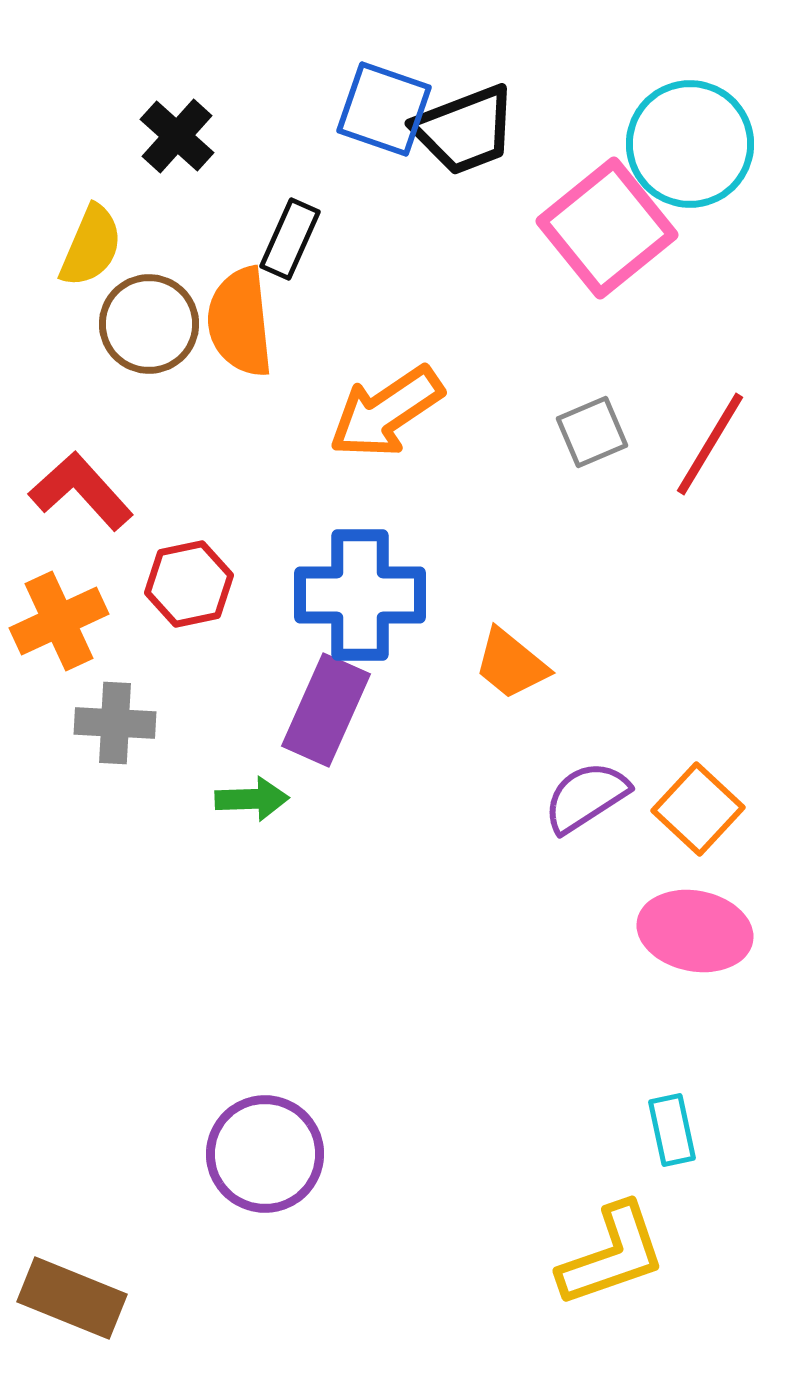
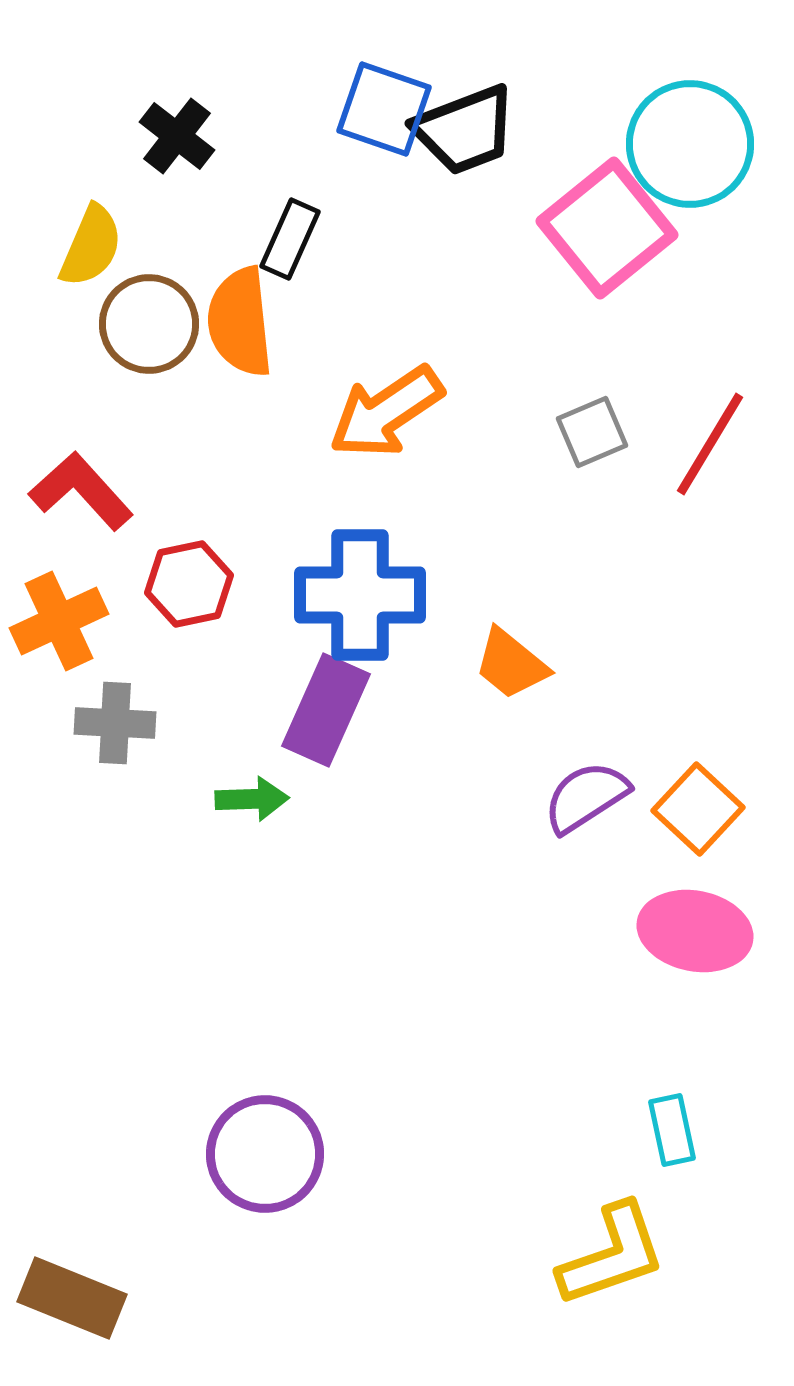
black cross: rotated 4 degrees counterclockwise
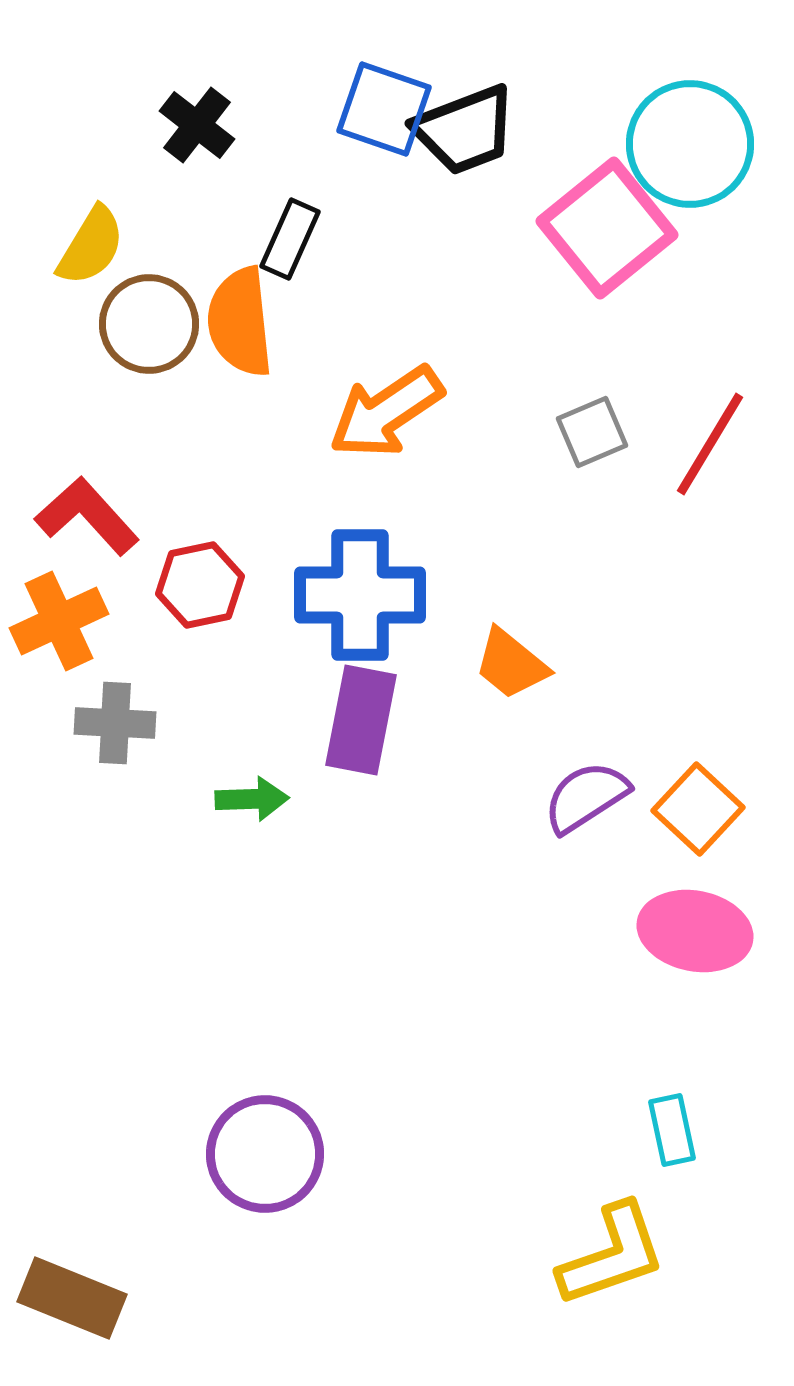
black cross: moved 20 px right, 11 px up
yellow semicircle: rotated 8 degrees clockwise
red L-shape: moved 6 px right, 25 px down
red hexagon: moved 11 px right, 1 px down
purple rectangle: moved 35 px right, 10 px down; rotated 13 degrees counterclockwise
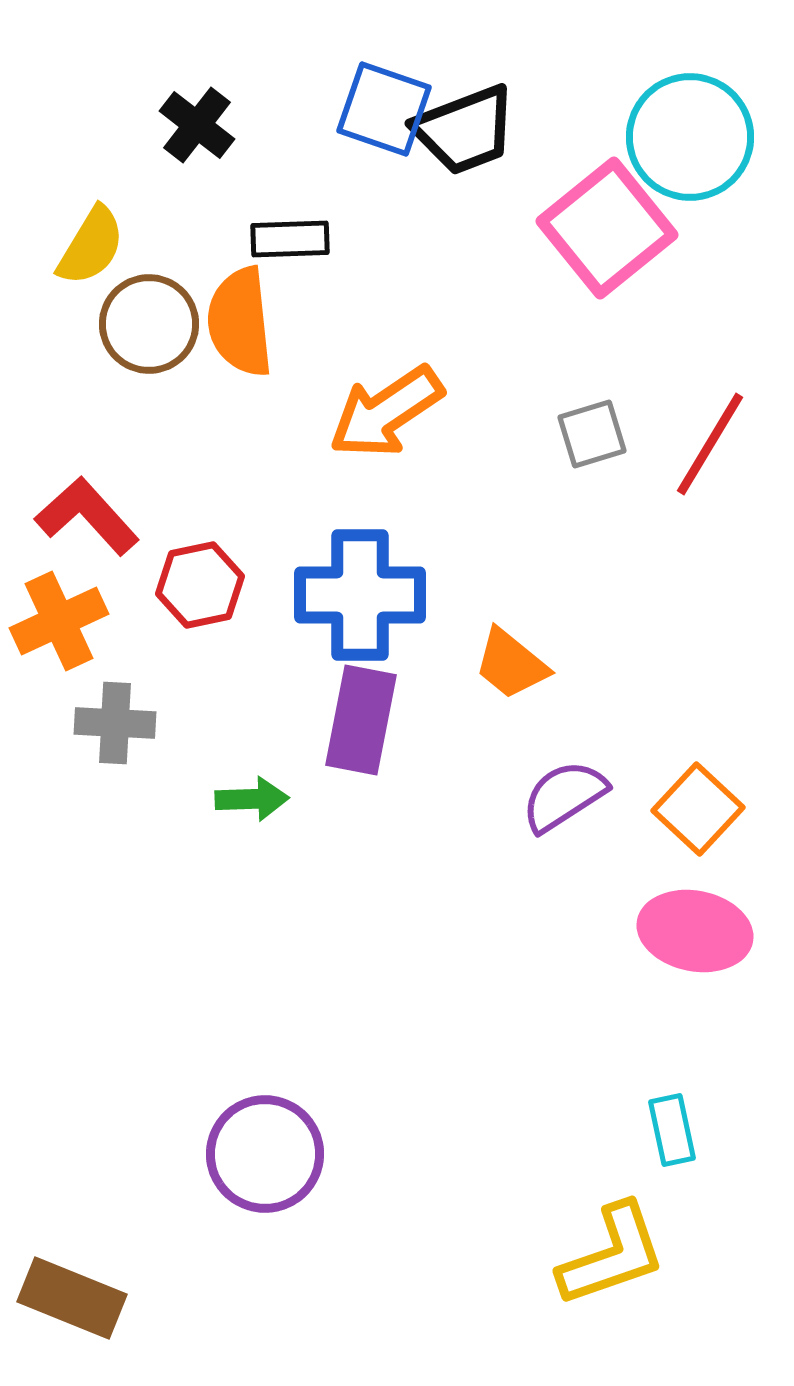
cyan circle: moved 7 px up
black rectangle: rotated 64 degrees clockwise
gray square: moved 2 px down; rotated 6 degrees clockwise
purple semicircle: moved 22 px left, 1 px up
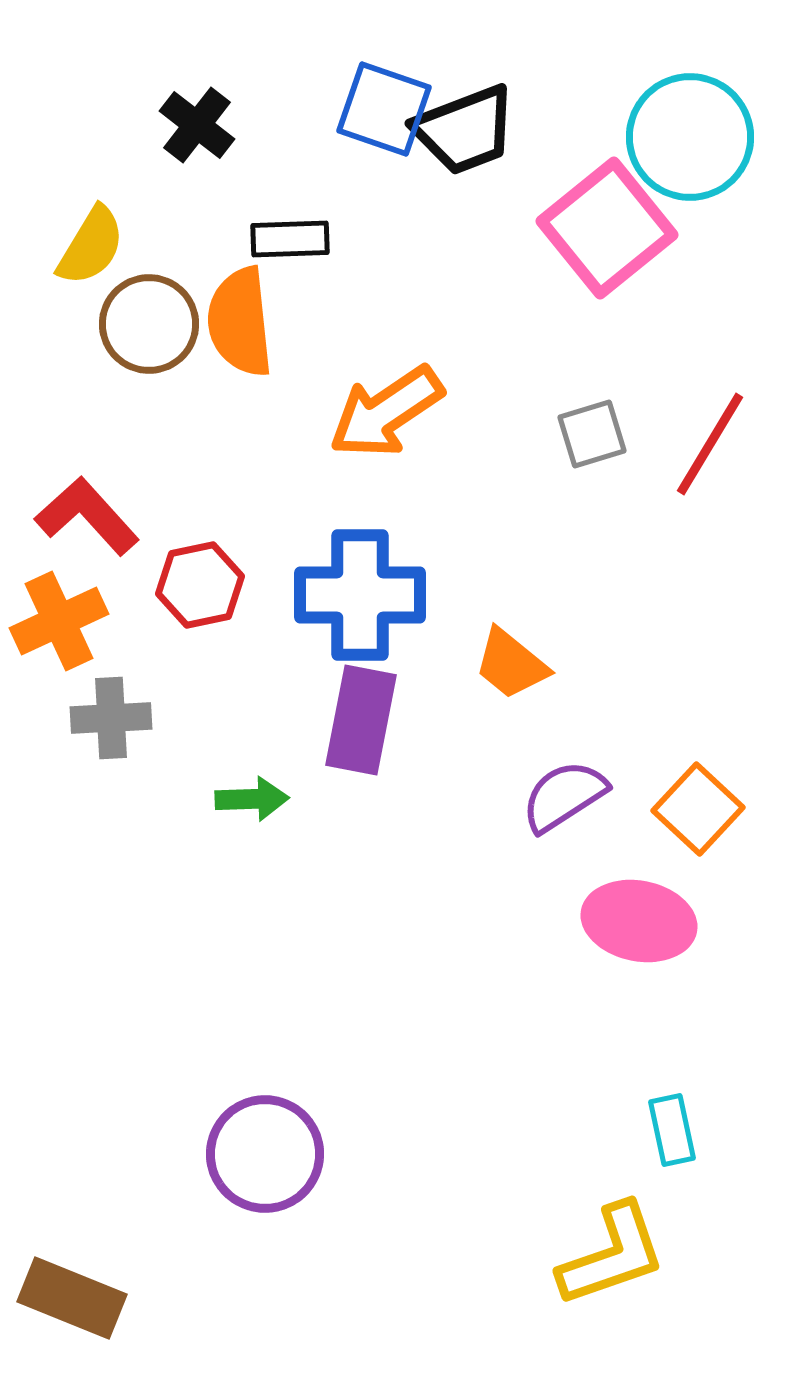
gray cross: moved 4 px left, 5 px up; rotated 6 degrees counterclockwise
pink ellipse: moved 56 px left, 10 px up
